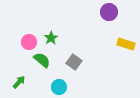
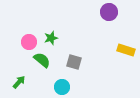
green star: rotated 16 degrees clockwise
yellow rectangle: moved 6 px down
gray square: rotated 21 degrees counterclockwise
cyan circle: moved 3 px right
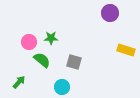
purple circle: moved 1 px right, 1 px down
green star: rotated 16 degrees clockwise
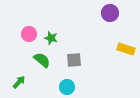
green star: rotated 16 degrees clockwise
pink circle: moved 8 px up
yellow rectangle: moved 1 px up
gray square: moved 2 px up; rotated 21 degrees counterclockwise
cyan circle: moved 5 px right
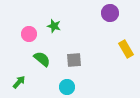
green star: moved 3 px right, 12 px up
yellow rectangle: rotated 42 degrees clockwise
green semicircle: moved 1 px up
